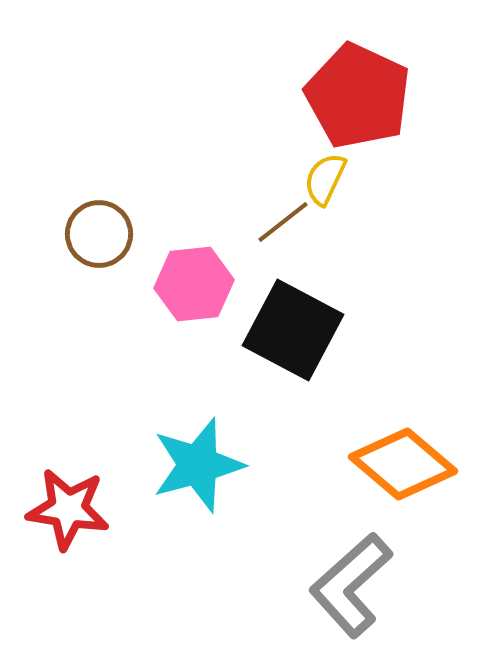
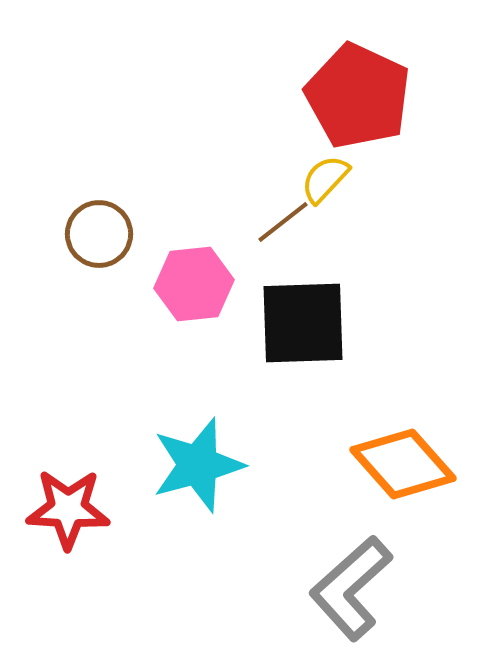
yellow semicircle: rotated 18 degrees clockwise
black square: moved 10 px right, 7 px up; rotated 30 degrees counterclockwise
orange diamond: rotated 8 degrees clockwise
red star: rotated 6 degrees counterclockwise
gray L-shape: moved 3 px down
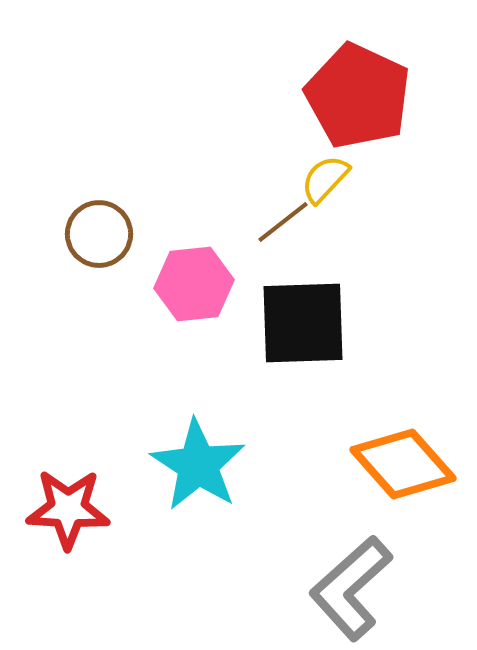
cyan star: rotated 24 degrees counterclockwise
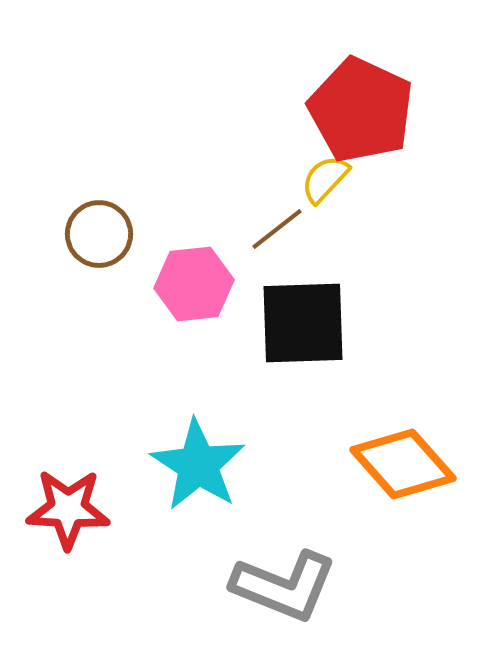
red pentagon: moved 3 px right, 14 px down
brown line: moved 6 px left, 7 px down
gray L-shape: moved 67 px left, 2 px up; rotated 116 degrees counterclockwise
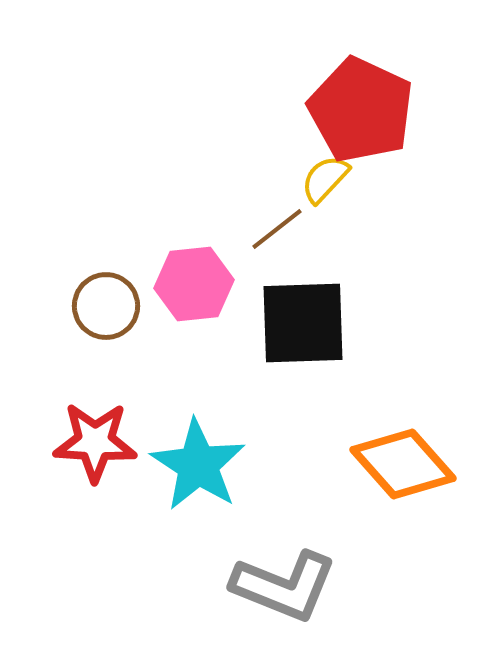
brown circle: moved 7 px right, 72 px down
red star: moved 27 px right, 67 px up
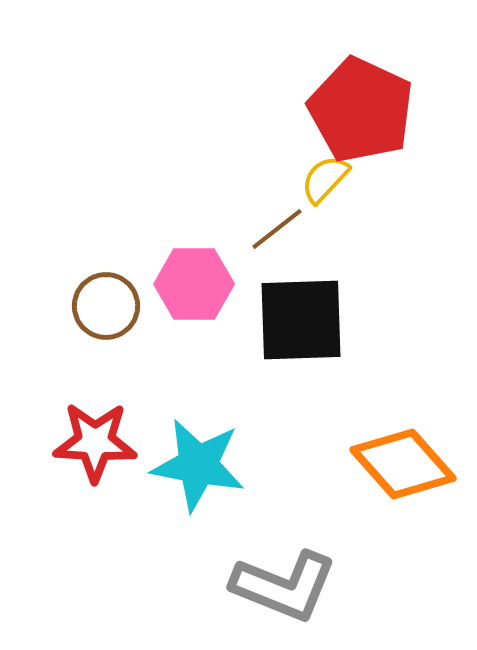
pink hexagon: rotated 6 degrees clockwise
black square: moved 2 px left, 3 px up
cyan star: rotated 22 degrees counterclockwise
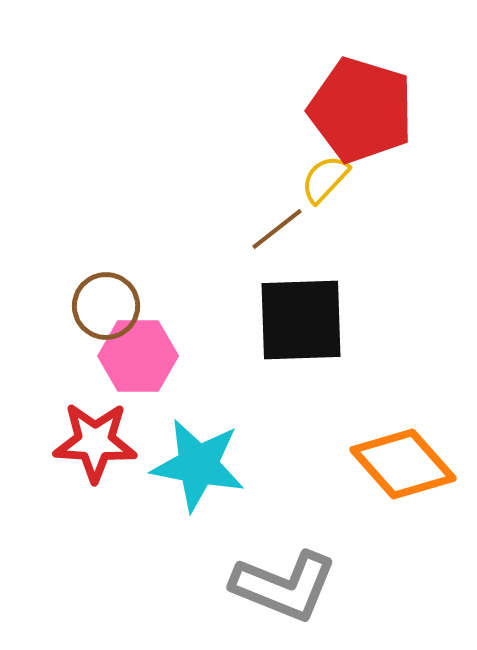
red pentagon: rotated 8 degrees counterclockwise
pink hexagon: moved 56 px left, 72 px down
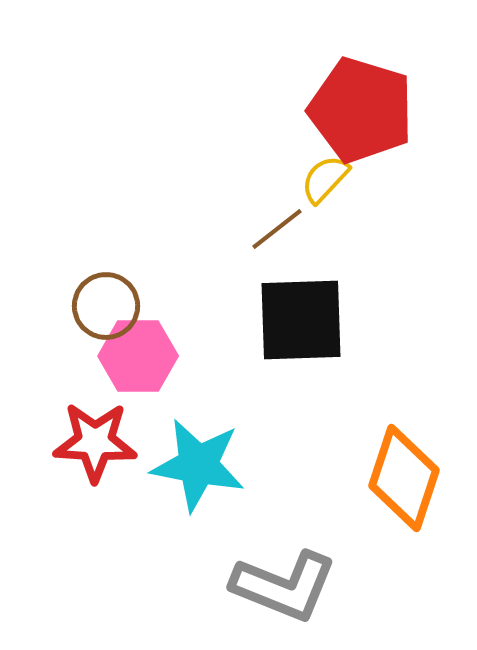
orange diamond: moved 1 px right, 14 px down; rotated 60 degrees clockwise
